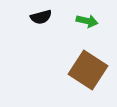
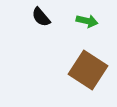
black semicircle: rotated 65 degrees clockwise
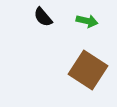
black semicircle: moved 2 px right
